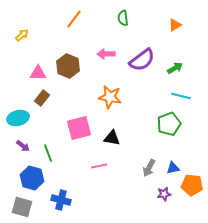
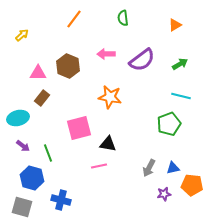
green arrow: moved 5 px right, 4 px up
black triangle: moved 4 px left, 6 px down
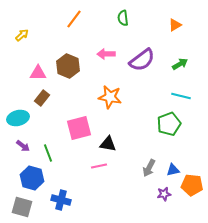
blue triangle: moved 2 px down
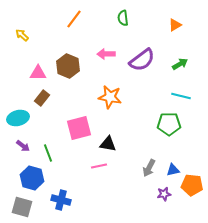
yellow arrow: rotated 96 degrees counterclockwise
green pentagon: rotated 20 degrees clockwise
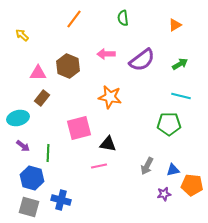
green line: rotated 24 degrees clockwise
gray arrow: moved 2 px left, 2 px up
gray square: moved 7 px right
